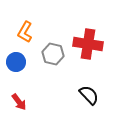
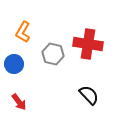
orange L-shape: moved 2 px left
blue circle: moved 2 px left, 2 px down
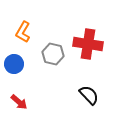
red arrow: rotated 12 degrees counterclockwise
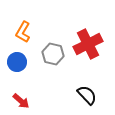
red cross: rotated 36 degrees counterclockwise
blue circle: moved 3 px right, 2 px up
black semicircle: moved 2 px left
red arrow: moved 2 px right, 1 px up
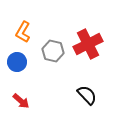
gray hexagon: moved 3 px up
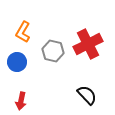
red arrow: rotated 60 degrees clockwise
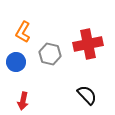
red cross: rotated 16 degrees clockwise
gray hexagon: moved 3 px left, 3 px down
blue circle: moved 1 px left
red arrow: moved 2 px right
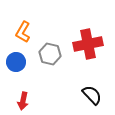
black semicircle: moved 5 px right
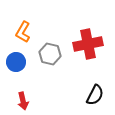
black semicircle: moved 3 px right; rotated 70 degrees clockwise
red arrow: rotated 24 degrees counterclockwise
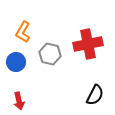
red arrow: moved 4 px left
